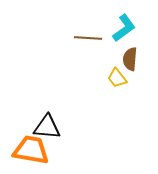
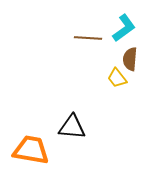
black triangle: moved 25 px right
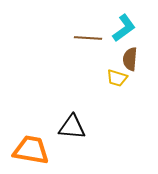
yellow trapezoid: rotated 35 degrees counterclockwise
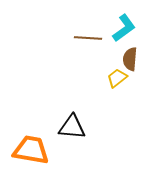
yellow trapezoid: rotated 125 degrees clockwise
